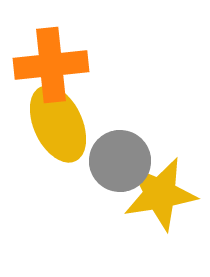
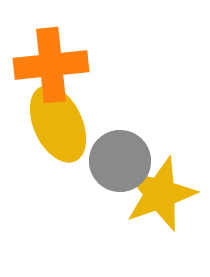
yellow star: rotated 10 degrees counterclockwise
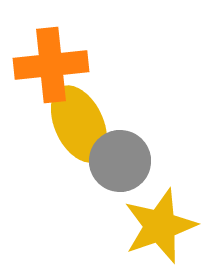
yellow ellipse: moved 21 px right
yellow star: moved 32 px down
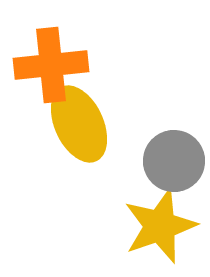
gray circle: moved 54 px right
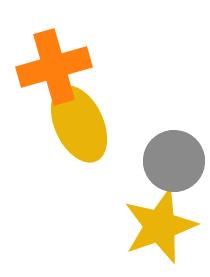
orange cross: moved 3 px right, 2 px down; rotated 10 degrees counterclockwise
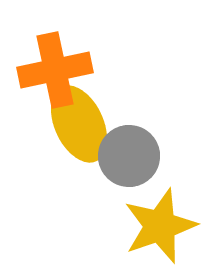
orange cross: moved 1 px right, 3 px down; rotated 4 degrees clockwise
gray circle: moved 45 px left, 5 px up
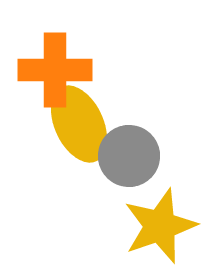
orange cross: rotated 12 degrees clockwise
